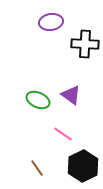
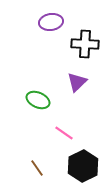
purple triangle: moved 6 px right, 13 px up; rotated 40 degrees clockwise
pink line: moved 1 px right, 1 px up
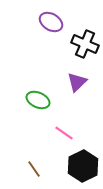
purple ellipse: rotated 40 degrees clockwise
black cross: rotated 20 degrees clockwise
brown line: moved 3 px left, 1 px down
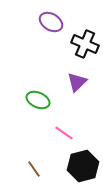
black hexagon: rotated 12 degrees clockwise
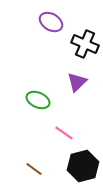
brown line: rotated 18 degrees counterclockwise
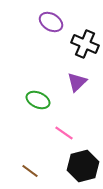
brown line: moved 4 px left, 2 px down
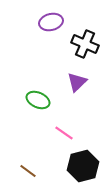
purple ellipse: rotated 45 degrees counterclockwise
brown line: moved 2 px left
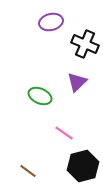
green ellipse: moved 2 px right, 4 px up
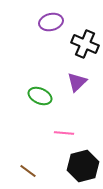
pink line: rotated 30 degrees counterclockwise
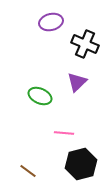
black hexagon: moved 2 px left, 2 px up
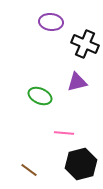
purple ellipse: rotated 20 degrees clockwise
purple triangle: rotated 30 degrees clockwise
brown line: moved 1 px right, 1 px up
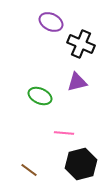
purple ellipse: rotated 20 degrees clockwise
black cross: moved 4 px left
